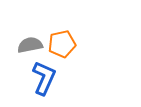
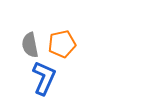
gray semicircle: rotated 90 degrees counterclockwise
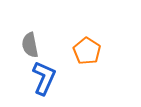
orange pentagon: moved 25 px right, 7 px down; rotated 28 degrees counterclockwise
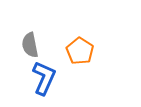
orange pentagon: moved 7 px left
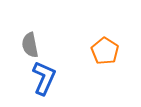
orange pentagon: moved 25 px right
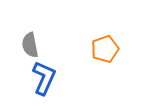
orange pentagon: moved 2 px up; rotated 20 degrees clockwise
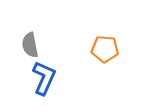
orange pentagon: rotated 24 degrees clockwise
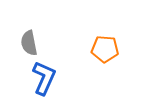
gray semicircle: moved 1 px left, 2 px up
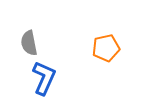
orange pentagon: moved 1 px right, 1 px up; rotated 16 degrees counterclockwise
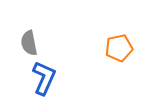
orange pentagon: moved 13 px right
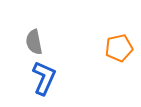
gray semicircle: moved 5 px right, 1 px up
